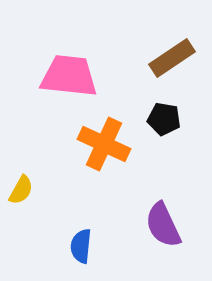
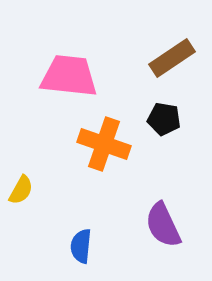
orange cross: rotated 6 degrees counterclockwise
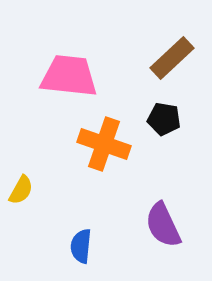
brown rectangle: rotated 9 degrees counterclockwise
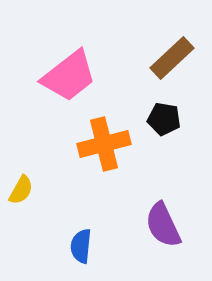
pink trapezoid: rotated 136 degrees clockwise
orange cross: rotated 33 degrees counterclockwise
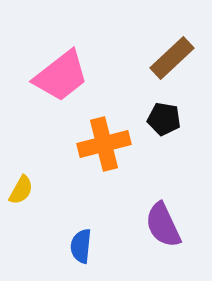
pink trapezoid: moved 8 px left
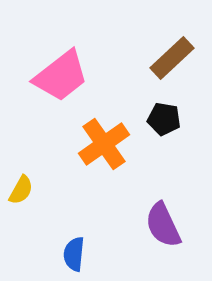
orange cross: rotated 21 degrees counterclockwise
blue semicircle: moved 7 px left, 8 px down
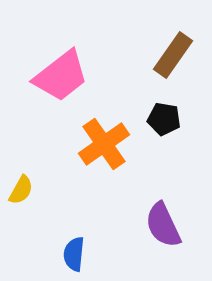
brown rectangle: moved 1 px right, 3 px up; rotated 12 degrees counterclockwise
